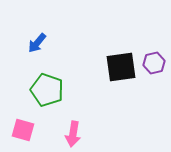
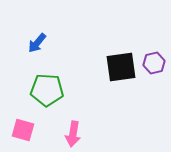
green pentagon: rotated 16 degrees counterclockwise
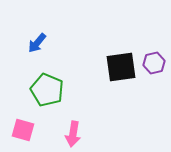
green pentagon: rotated 20 degrees clockwise
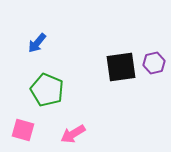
pink arrow: rotated 50 degrees clockwise
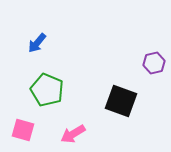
black square: moved 34 px down; rotated 28 degrees clockwise
